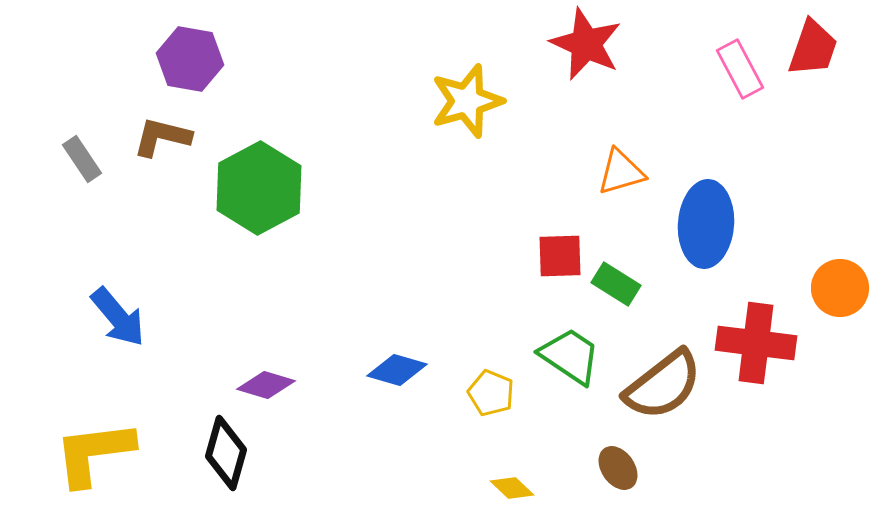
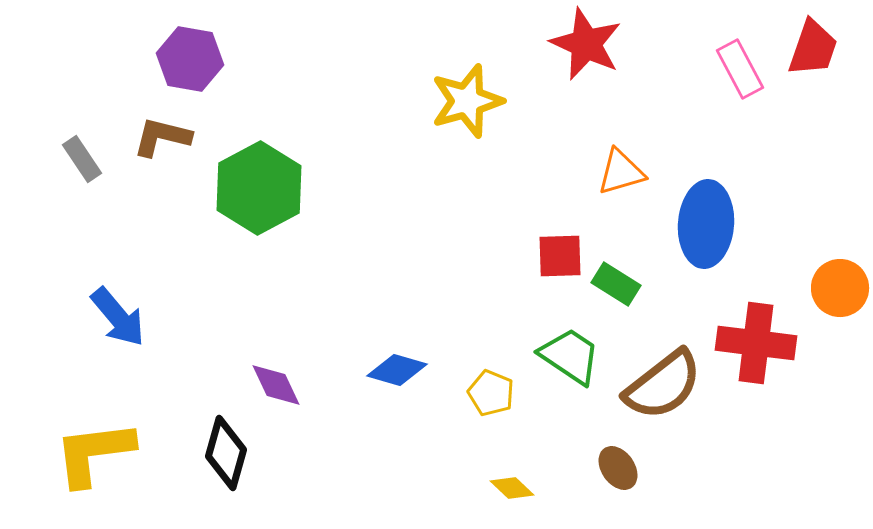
purple diamond: moved 10 px right; rotated 48 degrees clockwise
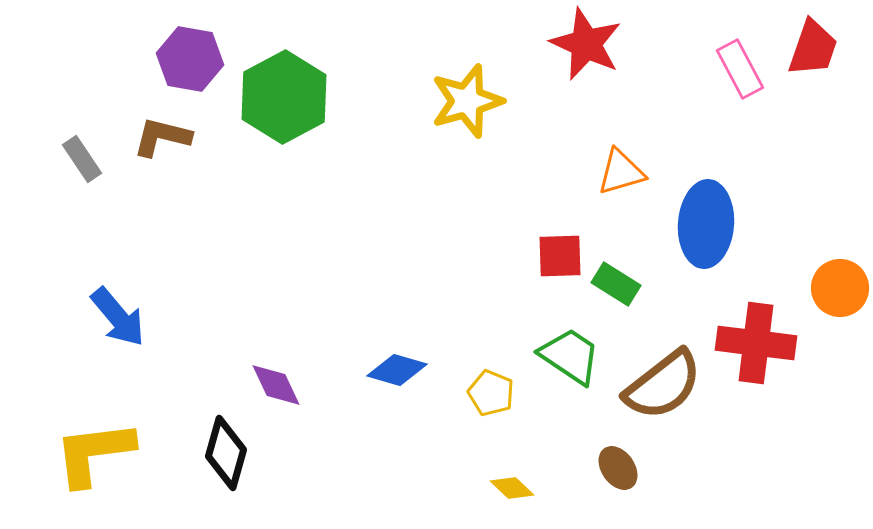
green hexagon: moved 25 px right, 91 px up
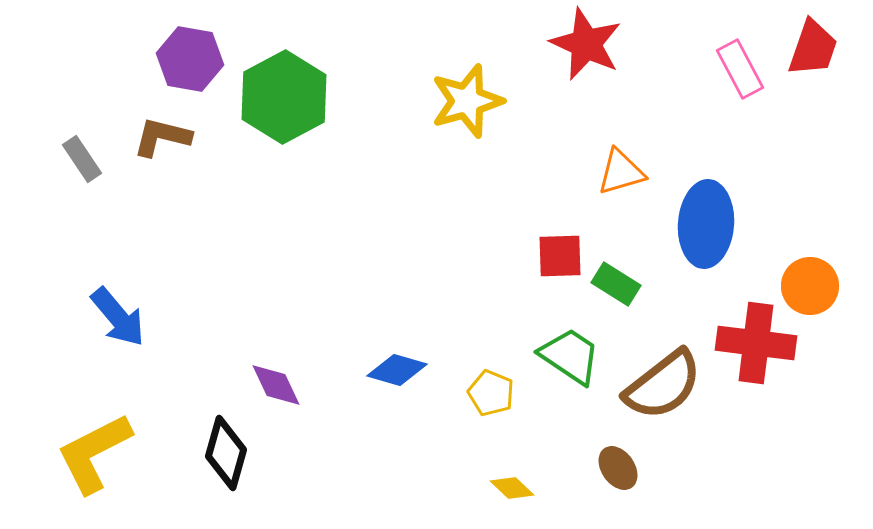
orange circle: moved 30 px left, 2 px up
yellow L-shape: rotated 20 degrees counterclockwise
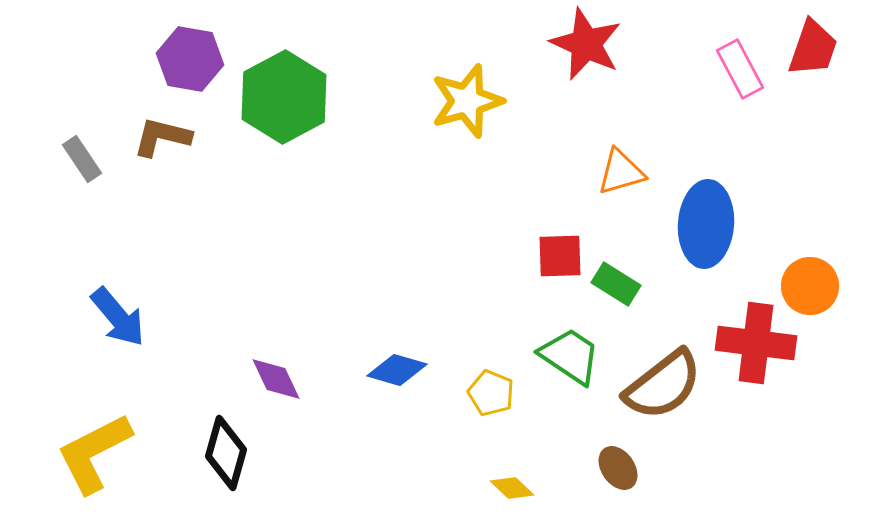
purple diamond: moved 6 px up
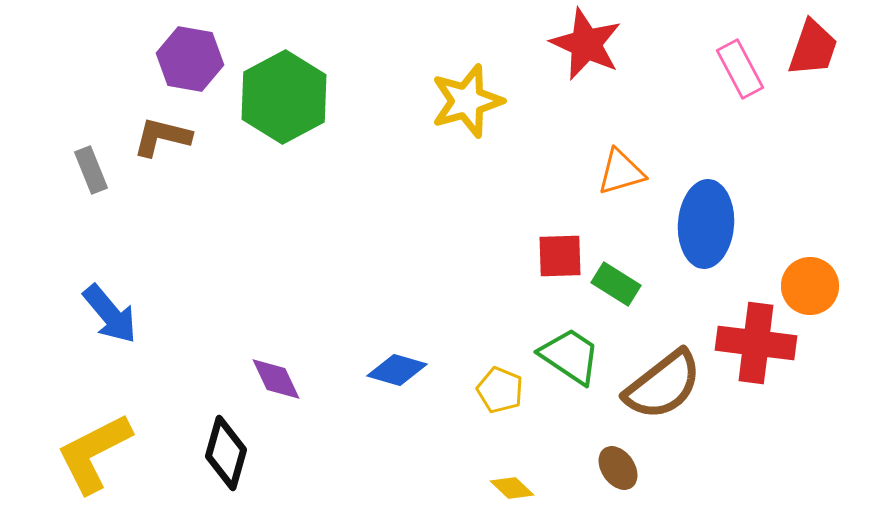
gray rectangle: moved 9 px right, 11 px down; rotated 12 degrees clockwise
blue arrow: moved 8 px left, 3 px up
yellow pentagon: moved 9 px right, 3 px up
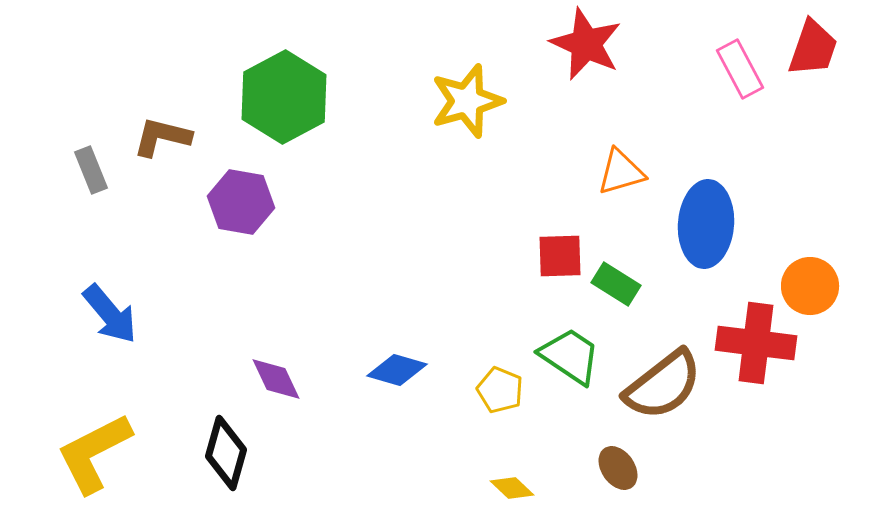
purple hexagon: moved 51 px right, 143 px down
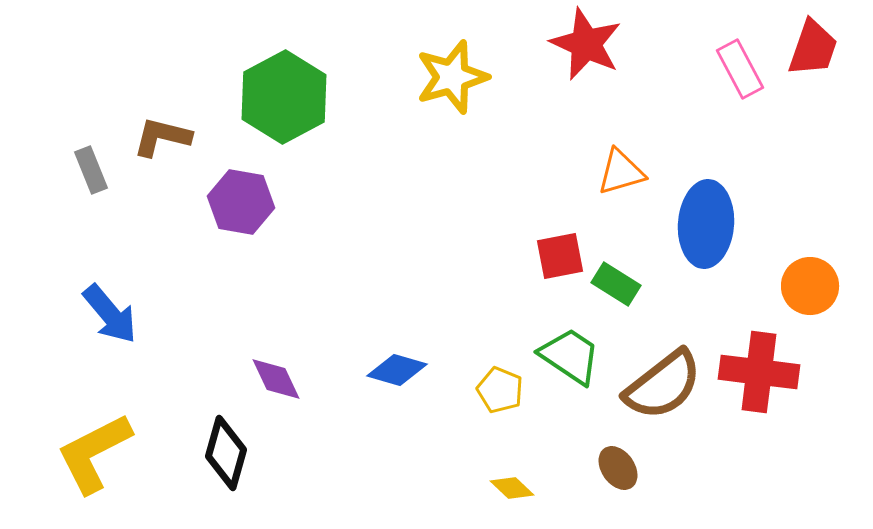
yellow star: moved 15 px left, 24 px up
red square: rotated 9 degrees counterclockwise
red cross: moved 3 px right, 29 px down
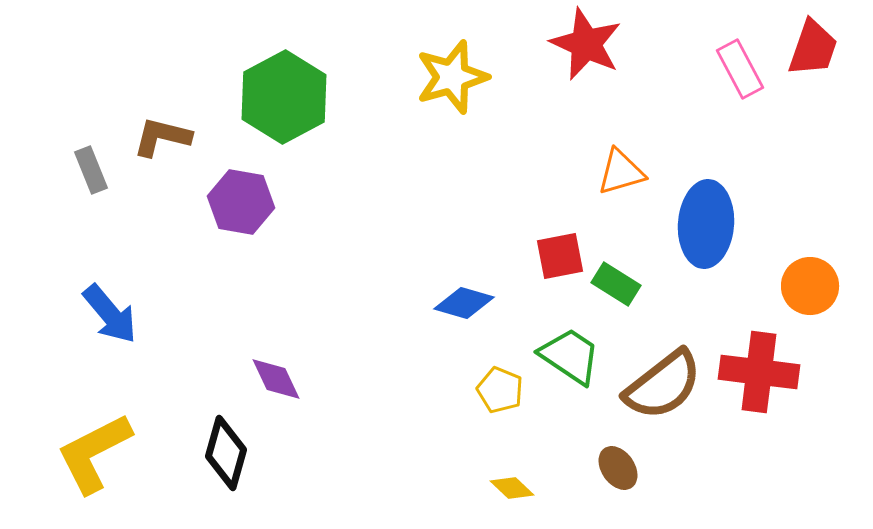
blue diamond: moved 67 px right, 67 px up
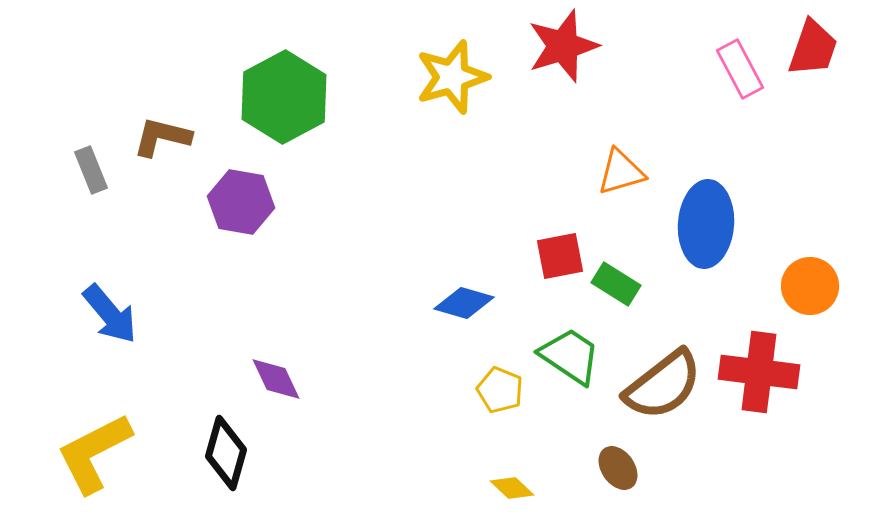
red star: moved 23 px left, 2 px down; rotated 30 degrees clockwise
